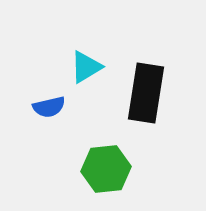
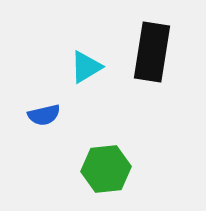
black rectangle: moved 6 px right, 41 px up
blue semicircle: moved 5 px left, 8 px down
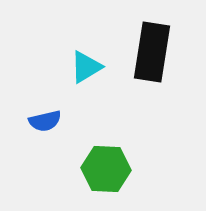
blue semicircle: moved 1 px right, 6 px down
green hexagon: rotated 9 degrees clockwise
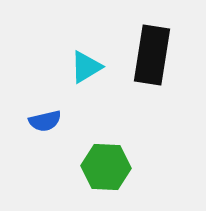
black rectangle: moved 3 px down
green hexagon: moved 2 px up
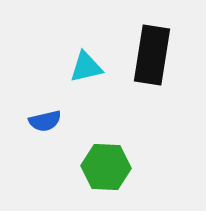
cyan triangle: rotated 18 degrees clockwise
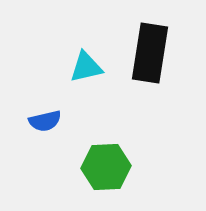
black rectangle: moved 2 px left, 2 px up
green hexagon: rotated 6 degrees counterclockwise
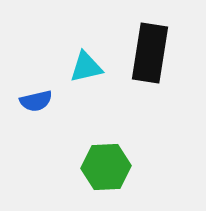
blue semicircle: moved 9 px left, 20 px up
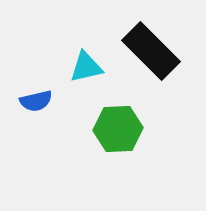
black rectangle: moved 1 px right, 2 px up; rotated 54 degrees counterclockwise
green hexagon: moved 12 px right, 38 px up
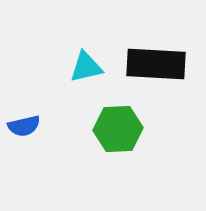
black rectangle: moved 5 px right, 13 px down; rotated 42 degrees counterclockwise
blue semicircle: moved 12 px left, 25 px down
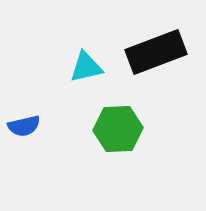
black rectangle: moved 12 px up; rotated 24 degrees counterclockwise
